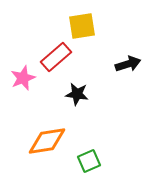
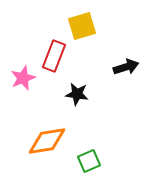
yellow square: rotated 8 degrees counterclockwise
red rectangle: moved 2 px left, 1 px up; rotated 28 degrees counterclockwise
black arrow: moved 2 px left, 3 px down
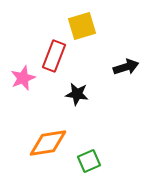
orange diamond: moved 1 px right, 2 px down
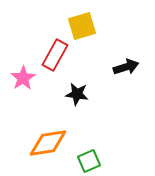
red rectangle: moved 1 px right, 1 px up; rotated 8 degrees clockwise
pink star: rotated 10 degrees counterclockwise
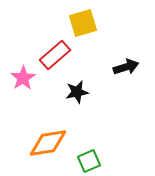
yellow square: moved 1 px right, 3 px up
red rectangle: rotated 20 degrees clockwise
black star: moved 2 px up; rotated 20 degrees counterclockwise
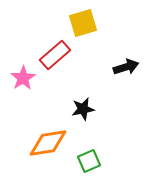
black star: moved 6 px right, 17 px down
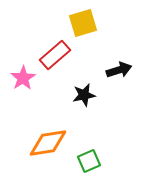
black arrow: moved 7 px left, 3 px down
black star: moved 1 px right, 14 px up
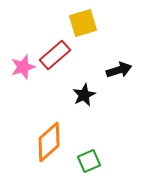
pink star: moved 11 px up; rotated 15 degrees clockwise
black star: rotated 15 degrees counterclockwise
orange diamond: moved 1 px right, 1 px up; rotated 33 degrees counterclockwise
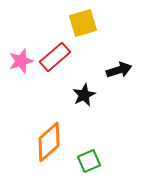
red rectangle: moved 2 px down
pink star: moved 2 px left, 6 px up
